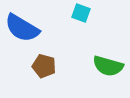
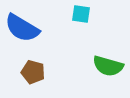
cyan square: moved 1 px down; rotated 12 degrees counterclockwise
brown pentagon: moved 11 px left, 6 px down
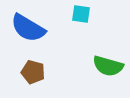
blue semicircle: moved 6 px right
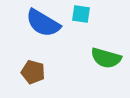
blue semicircle: moved 15 px right, 5 px up
green semicircle: moved 2 px left, 8 px up
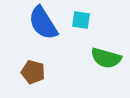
cyan square: moved 6 px down
blue semicircle: rotated 27 degrees clockwise
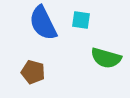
blue semicircle: rotated 6 degrees clockwise
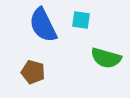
blue semicircle: moved 2 px down
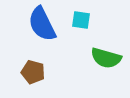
blue semicircle: moved 1 px left, 1 px up
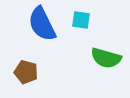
brown pentagon: moved 7 px left
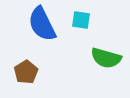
brown pentagon: rotated 25 degrees clockwise
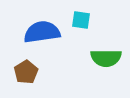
blue semicircle: moved 8 px down; rotated 108 degrees clockwise
green semicircle: rotated 16 degrees counterclockwise
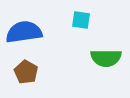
blue semicircle: moved 18 px left
brown pentagon: rotated 10 degrees counterclockwise
